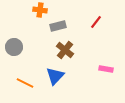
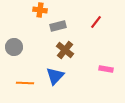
orange line: rotated 24 degrees counterclockwise
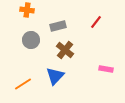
orange cross: moved 13 px left
gray circle: moved 17 px right, 7 px up
orange line: moved 2 px left, 1 px down; rotated 36 degrees counterclockwise
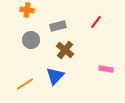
orange line: moved 2 px right
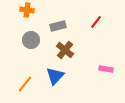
orange line: rotated 18 degrees counterclockwise
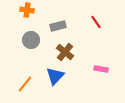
red line: rotated 72 degrees counterclockwise
brown cross: moved 2 px down
pink rectangle: moved 5 px left
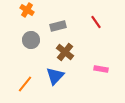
orange cross: rotated 24 degrees clockwise
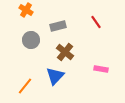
orange cross: moved 1 px left
orange line: moved 2 px down
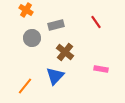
gray rectangle: moved 2 px left, 1 px up
gray circle: moved 1 px right, 2 px up
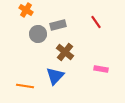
gray rectangle: moved 2 px right
gray circle: moved 6 px right, 4 px up
orange line: rotated 60 degrees clockwise
